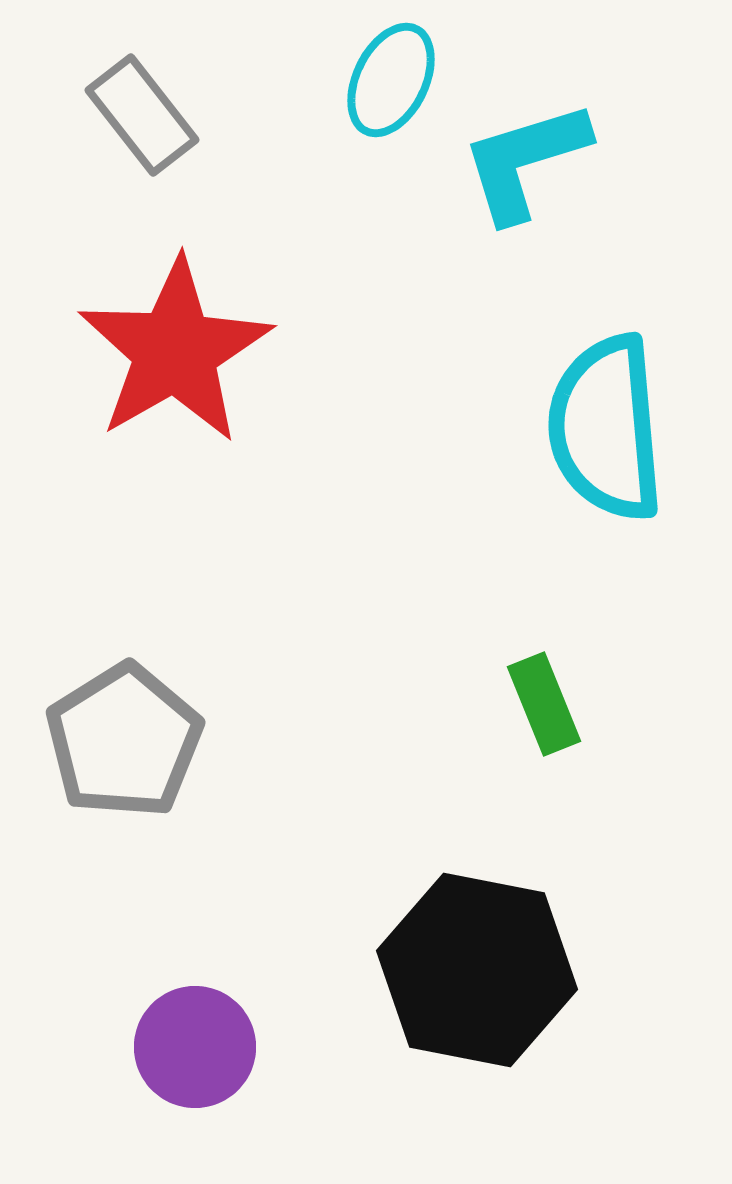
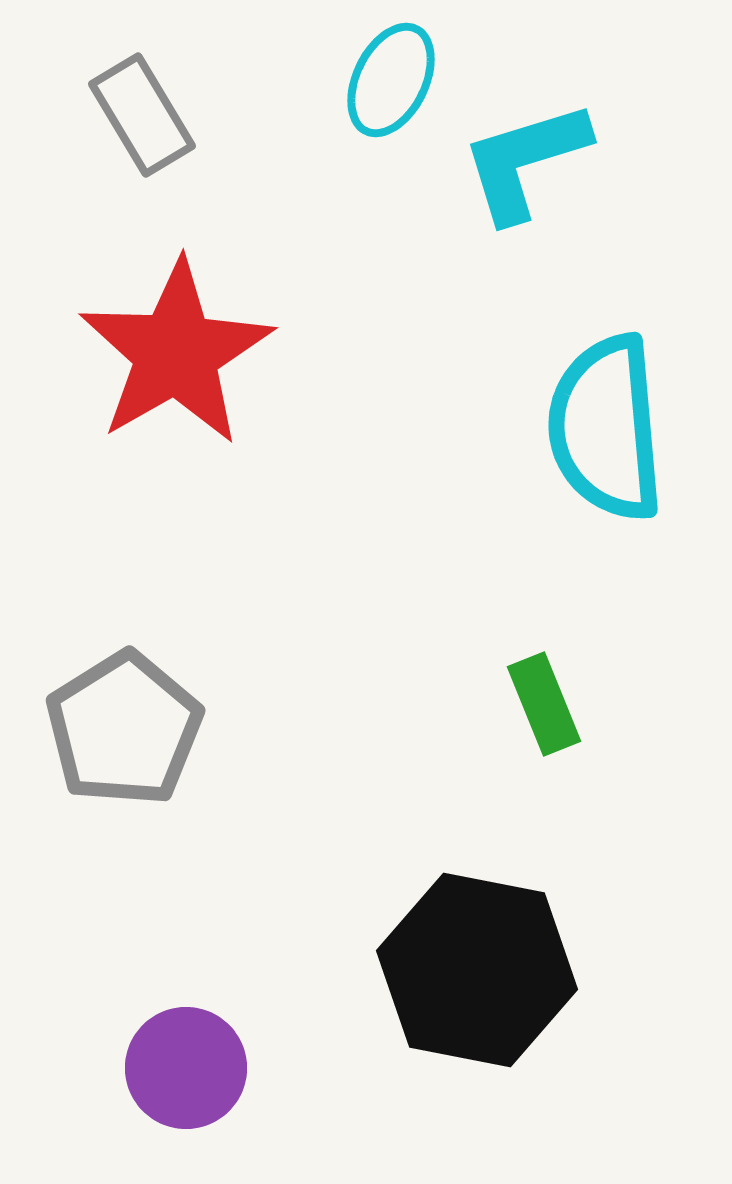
gray rectangle: rotated 7 degrees clockwise
red star: moved 1 px right, 2 px down
gray pentagon: moved 12 px up
purple circle: moved 9 px left, 21 px down
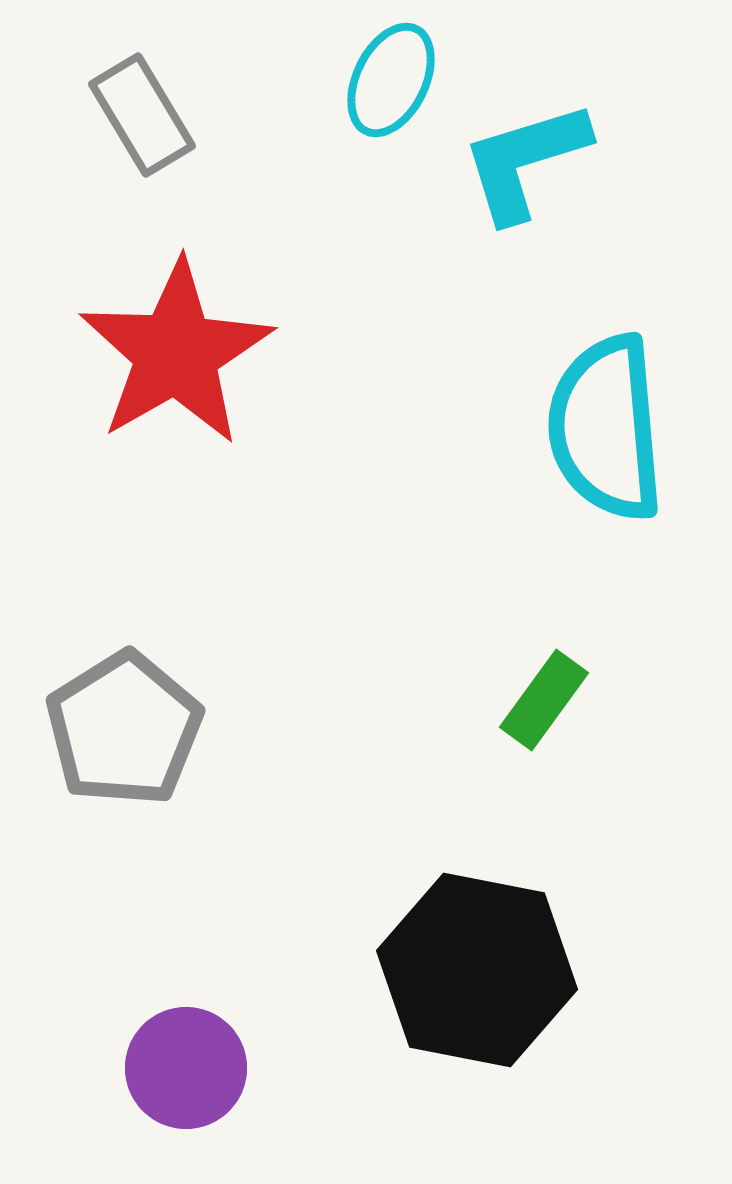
green rectangle: moved 4 px up; rotated 58 degrees clockwise
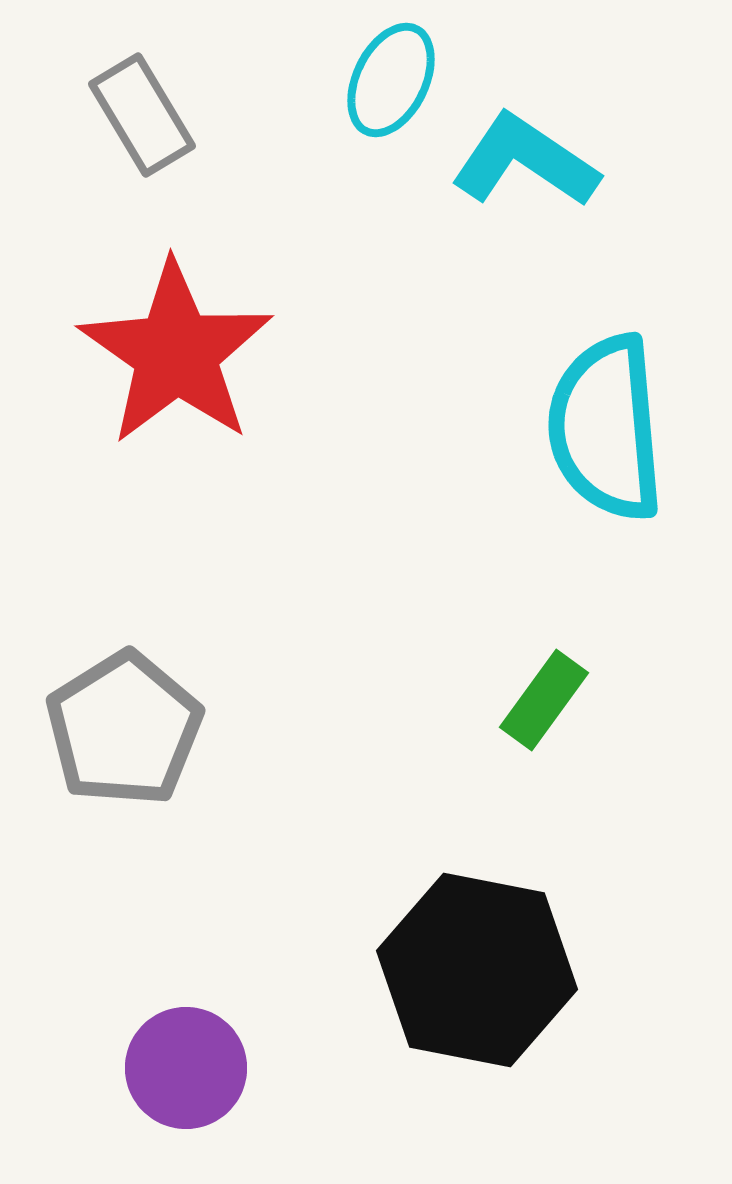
cyan L-shape: rotated 51 degrees clockwise
red star: rotated 7 degrees counterclockwise
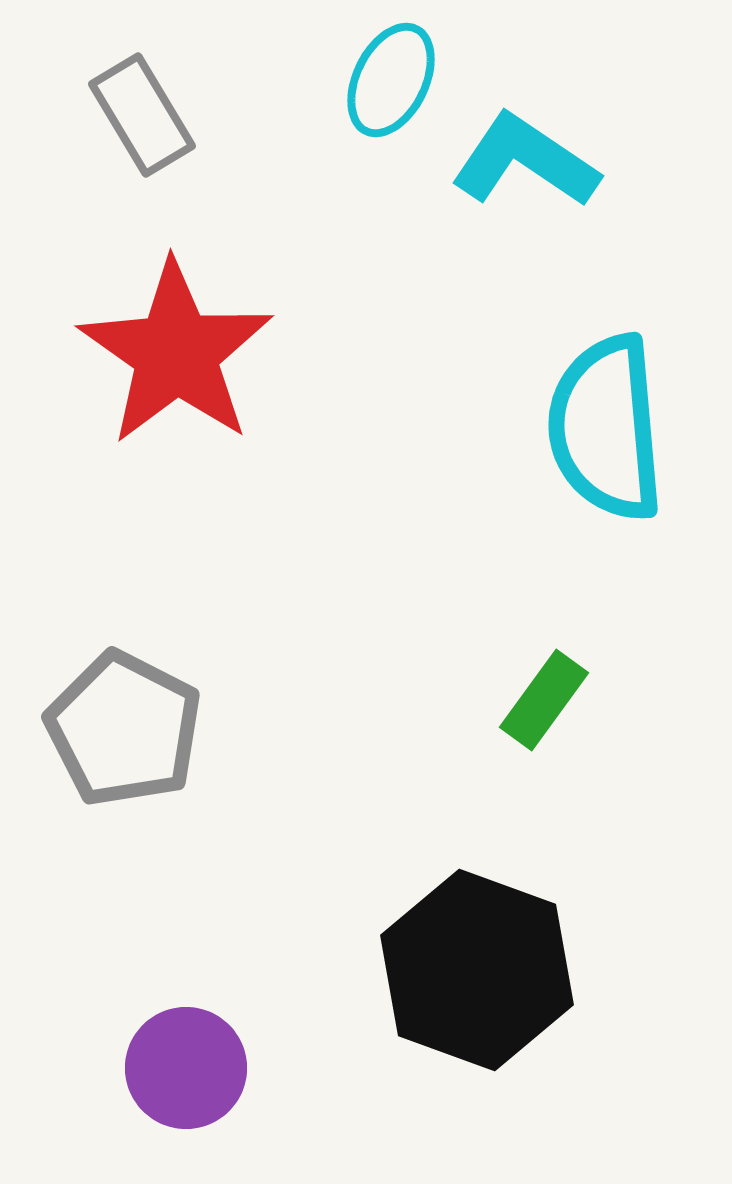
gray pentagon: rotated 13 degrees counterclockwise
black hexagon: rotated 9 degrees clockwise
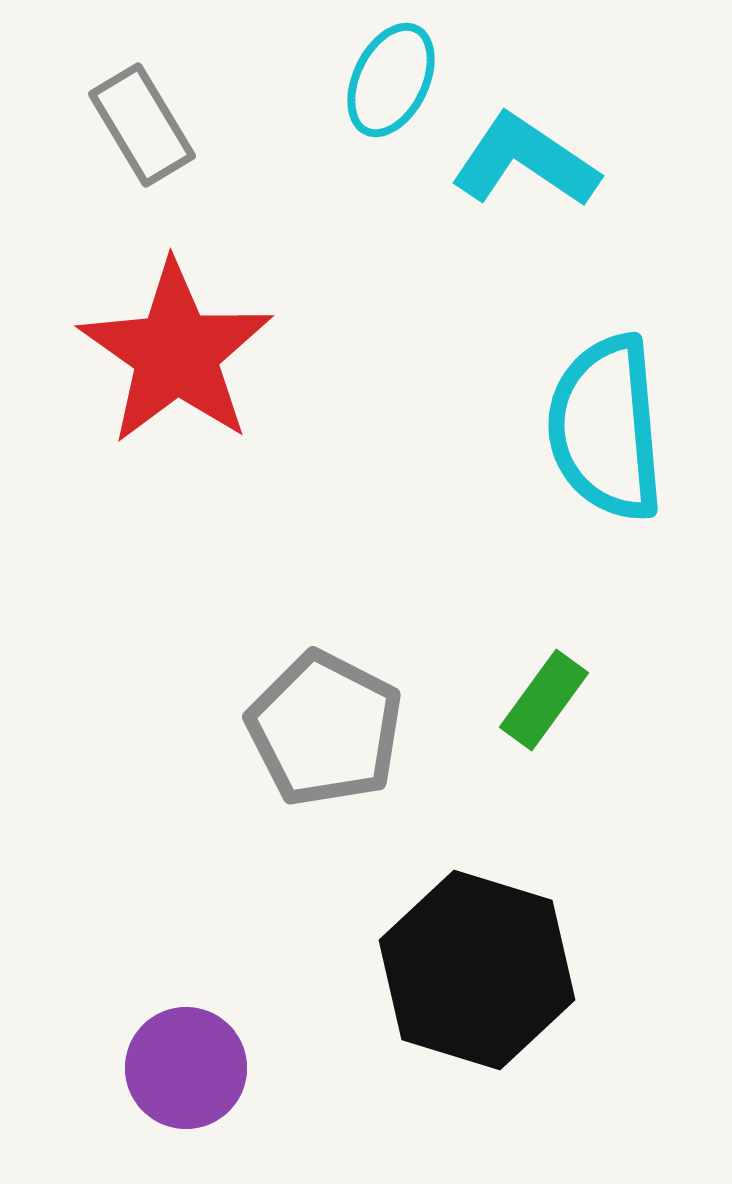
gray rectangle: moved 10 px down
gray pentagon: moved 201 px right
black hexagon: rotated 3 degrees counterclockwise
